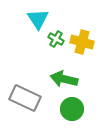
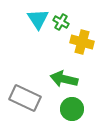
green cross: moved 5 px right, 17 px up
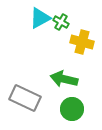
cyan triangle: moved 2 px right, 1 px up; rotated 35 degrees clockwise
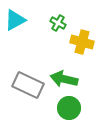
cyan triangle: moved 25 px left, 2 px down
green cross: moved 3 px left, 1 px down
gray rectangle: moved 3 px right, 13 px up
green circle: moved 3 px left, 1 px up
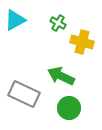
green arrow: moved 3 px left, 3 px up; rotated 12 degrees clockwise
gray rectangle: moved 4 px left, 9 px down
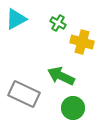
cyan triangle: moved 1 px right, 1 px up
green circle: moved 4 px right
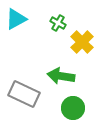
yellow cross: rotated 30 degrees clockwise
green arrow: rotated 16 degrees counterclockwise
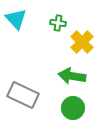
cyan triangle: rotated 45 degrees counterclockwise
green cross: rotated 21 degrees counterclockwise
green arrow: moved 11 px right
gray rectangle: moved 1 px left, 1 px down
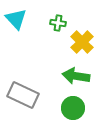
green arrow: moved 4 px right
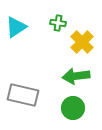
cyan triangle: moved 8 px down; rotated 40 degrees clockwise
green arrow: rotated 16 degrees counterclockwise
gray rectangle: rotated 12 degrees counterclockwise
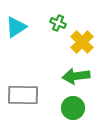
green cross: rotated 14 degrees clockwise
gray rectangle: rotated 12 degrees counterclockwise
